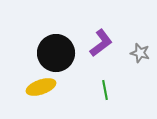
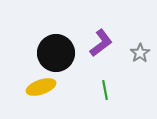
gray star: rotated 24 degrees clockwise
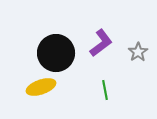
gray star: moved 2 px left, 1 px up
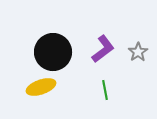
purple L-shape: moved 2 px right, 6 px down
black circle: moved 3 px left, 1 px up
